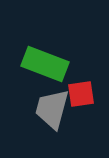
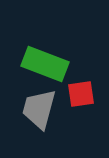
gray trapezoid: moved 13 px left
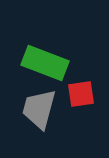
green rectangle: moved 1 px up
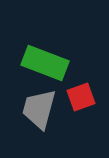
red square: moved 3 px down; rotated 12 degrees counterclockwise
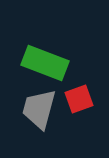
red square: moved 2 px left, 2 px down
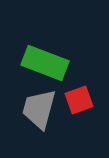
red square: moved 1 px down
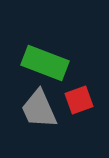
gray trapezoid: rotated 39 degrees counterclockwise
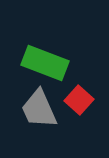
red square: rotated 28 degrees counterclockwise
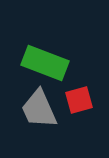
red square: rotated 32 degrees clockwise
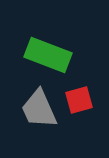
green rectangle: moved 3 px right, 8 px up
